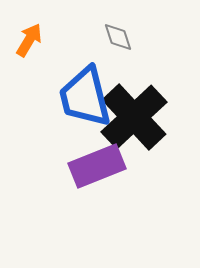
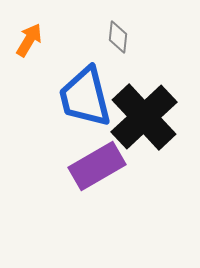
gray diamond: rotated 24 degrees clockwise
black cross: moved 10 px right
purple rectangle: rotated 8 degrees counterclockwise
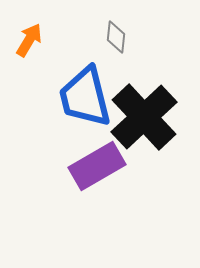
gray diamond: moved 2 px left
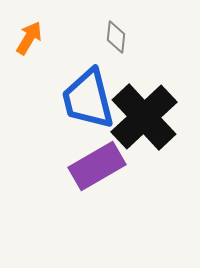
orange arrow: moved 2 px up
blue trapezoid: moved 3 px right, 2 px down
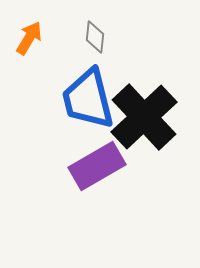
gray diamond: moved 21 px left
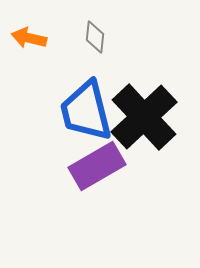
orange arrow: rotated 108 degrees counterclockwise
blue trapezoid: moved 2 px left, 12 px down
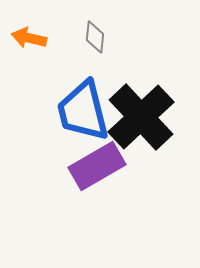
blue trapezoid: moved 3 px left
black cross: moved 3 px left
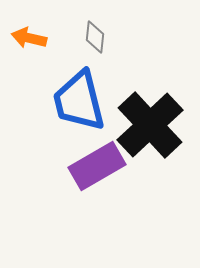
blue trapezoid: moved 4 px left, 10 px up
black cross: moved 9 px right, 8 px down
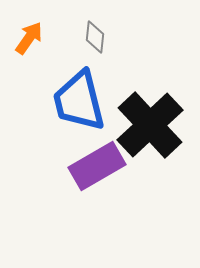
orange arrow: rotated 112 degrees clockwise
